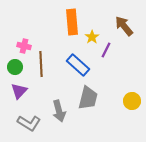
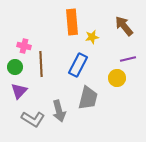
yellow star: rotated 24 degrees clockwise
purple line: moved 22 px right, 9 px down; rotated 49 degrees clockwise
blue rectangle: rotated 75 degrees clockwise
yellow circle: moved 15 px left, 23 px up
gray L-shape: moved 4 px right, 4 px up
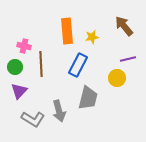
orange rectangle: moved 5 px left, 9 px down
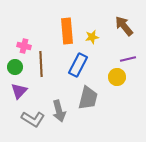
yellow circle: moved 1 px up
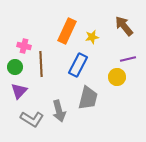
orange rectangle: rotated 30 degrees clockwise
gray L-shape: moved 1 px left
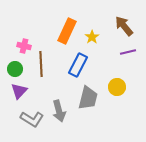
yellow star: rotated 24 degrees counterclockwise
purple line: moved 7 px up
green circle: moved 2 px down
yellow circle: moved 10 px down
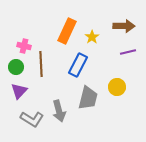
brown arrow: rotated 130 degrees clockwise
green circle: moved 1 px right, 2 px up
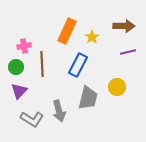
pink cross: rotated 24 degrees counterclockwise
brown line: moved 1 px right
